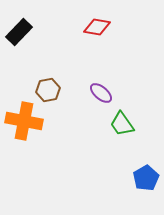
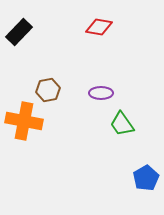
red diamond: moved 2 px right
purple ellipse: rotated 40 degrees counterclockwise
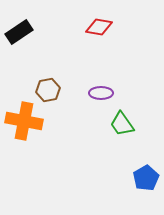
black rectangle: rotated 12 degrees clockwise
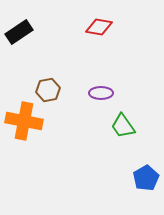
green trapezoid: moved 1 px right, 2 px down
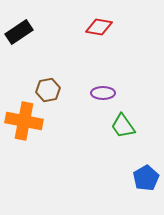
purple ellipse: moved 2 px right
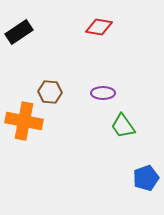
brown hexagon: moved 2 px right, 2 px down; rotated 15 degrees clockwise
blue pentagon: rotated 10 degrees clockwise
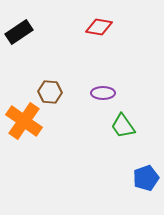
orange cross: rotated 24 degrees clockwise
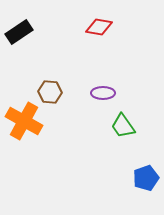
orange cross: rotated 6 degrees counterclockwise
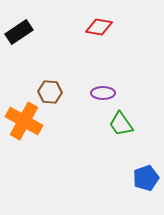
green trapezoid: moved 2 px left, 2 px up
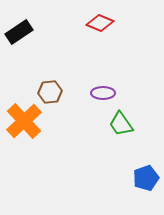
red diamond: moved 1 px right, 4 px up; rotated 12 degrees clockwise
brown hexagon: rotated 10 degrees counterclockwise
orange cross: rotated 18 degrees clockwise
